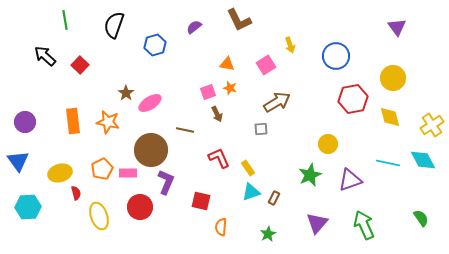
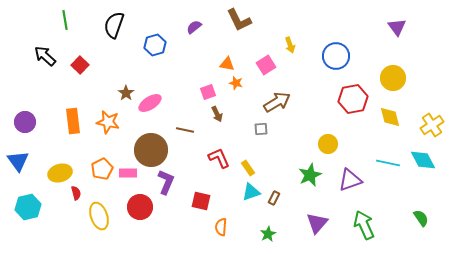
orange star at (230, 88): moved 6 px right, 5 px up
cyan hexagon at (28, 207): rotated 10 degrees counterclockwise
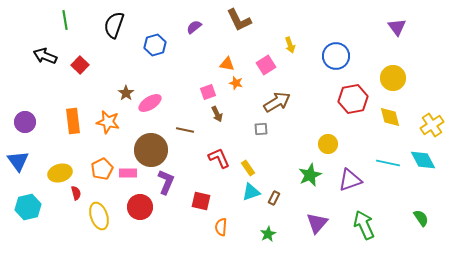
black arrow at (45, 56): rotated 20 degrees counterclockwise
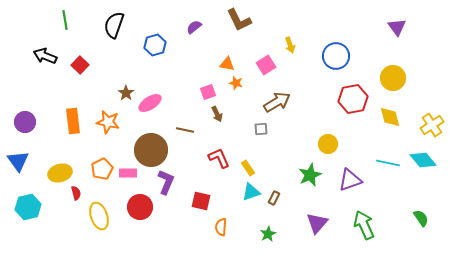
cyan diamond at (423, 160): rotated 12 degrees counterclockwise
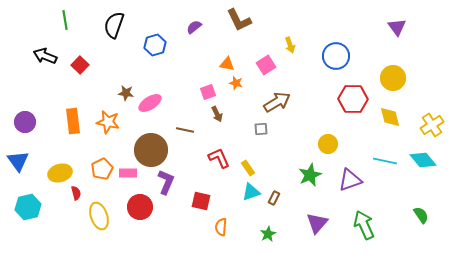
brown star at (126, 93): rotated 28 degrees counterclockwise
red hexagon at (353, 99): rotated 12 degrees clockwise
cyan line at (388, 163): moved 3 px left, 2 px up
green semicircle at (421, 218): moved 3 px up
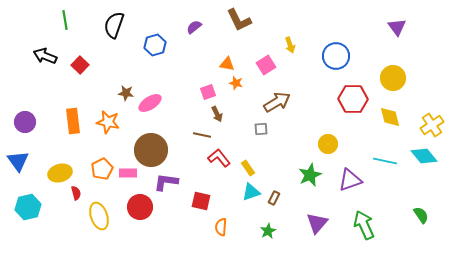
brown line at (185, 130): moved 17 px right, 5 px down
red L-shape at (219, 158): rotated 15 degrees counterclockwise
cyan diamond at (423, 160): moved 1 px right, 4 px up
purple L-shape at (166, 182): rotated 105 degrees counterclockwise
green star at (268, 234): moved 3 px up
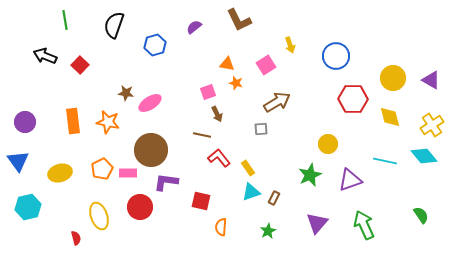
purple triangle at (397, 27): moved 34 px right, 53 px down; rotated 24 degrees counterclockwise
red semicircle at (76, 193): moved 45 px down
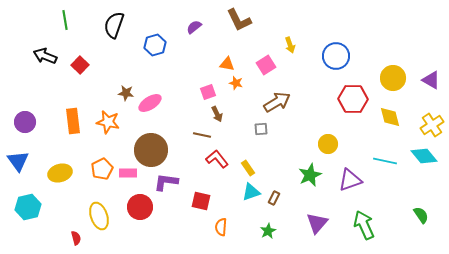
red L-shape at (219, 158): moved 2 px left, 1 px down
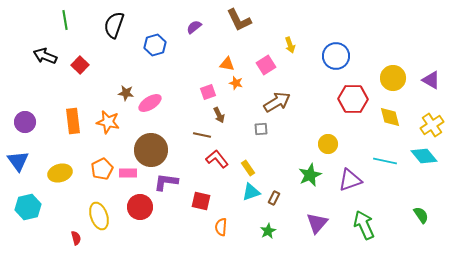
brown arrow at (217, 114): moved 2 px right, 1 px down
